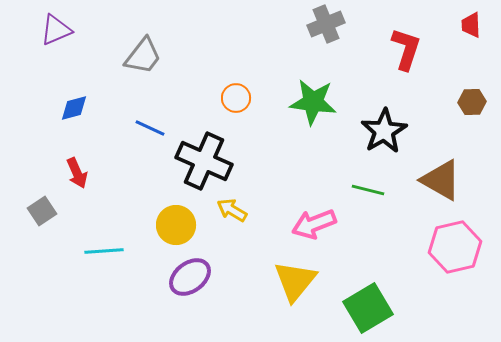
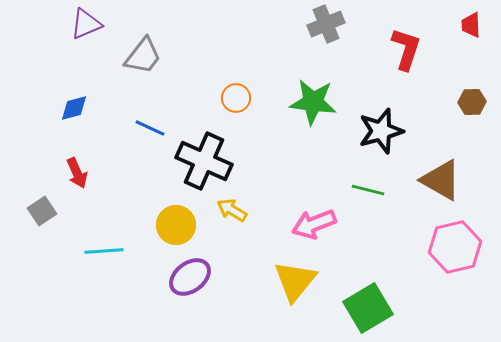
purple triangle: moved 30 px right, 6 px up
black star: moved 3 px left; rotated 15 degrees clockwise
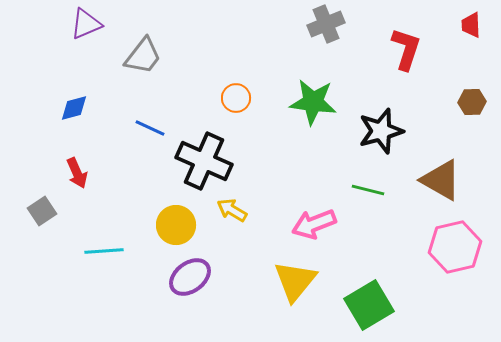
green square: moved 1 px right, 3 px up
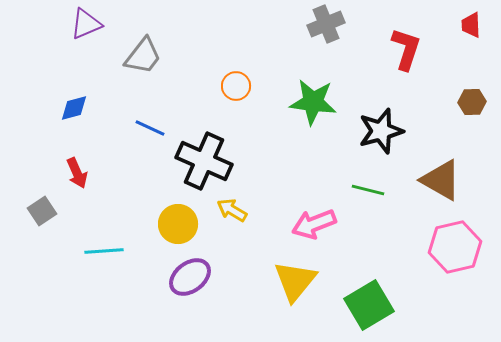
orange circle: moved 12 px up
yellow circle: moved 2 px right, 1 px up
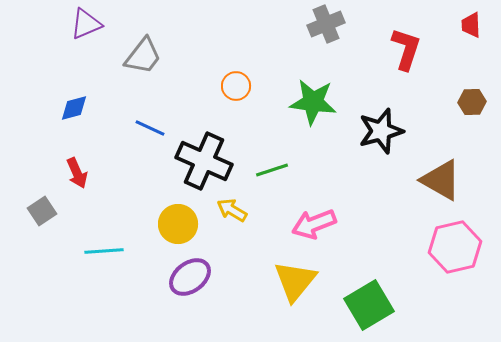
green line: moved 96 px left, 20 px up; rotated 32 degrees counterclockwise
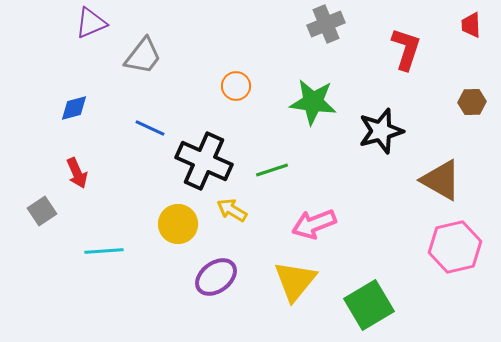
purple triangle: moved 5 px right, 1 px up
purple ellipse: moved 26 px right
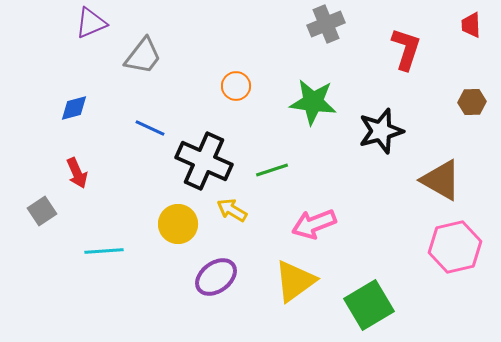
yellow triangle: rotated 15 degrees clockwise
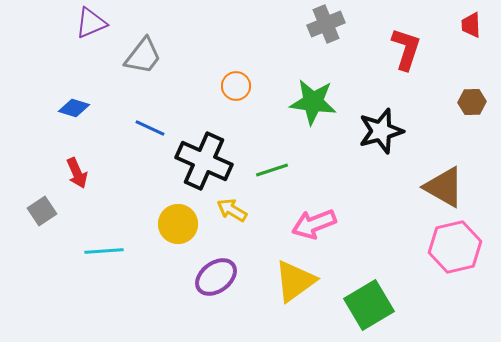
blue diamond: rotated 32 degrees clockwise
brown triangle: moved 3 px right, 7 px down
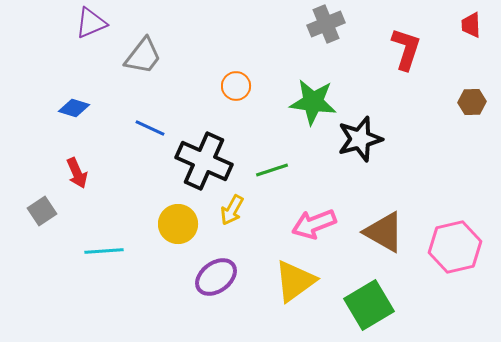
black star: moved 21 px left, 8 px down
brown triangle: moved 60 px left, 45 px down
yellow arrow: rotated 92 degrees counterclockwise
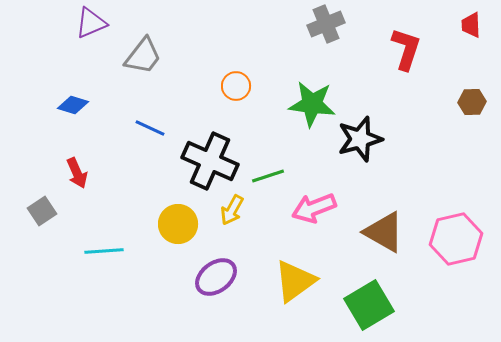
green star: moved 1 px left, 2 px down
blue diamond: moved 1 px left, 3 px up
black cross: moved 6 px right
green line: moved 4 px left, 6 px down
pink arrow: moved 16 px up
pink hexagon: moved 1 px right, 8 px up
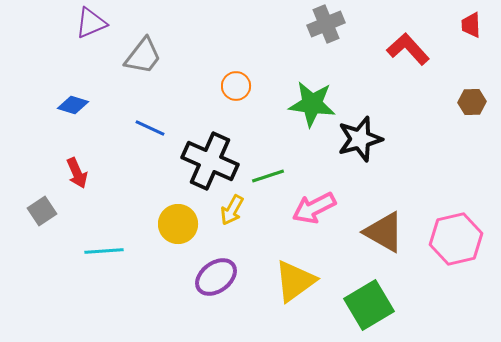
red L-shape: moved 2 px right; rotated 60 degrees counterclockwise
pink arrow: rotated 6 degrees counterclockwise
